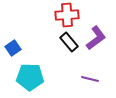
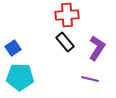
purple L-shape: moved 1 px right, 10 px down; rotated 20 degrees counterclockwise
black rectangle: moved 4 px left
cyan pentagon: moved 10 px left
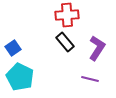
cyan pentagon: rotated 24 degrees clockwise
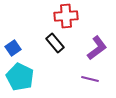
red cross: moved 1 px left, 1 px down
black rectangle: moved 10 px left, 1 px down
purple L-shape: rotated 20 degrees clockwise
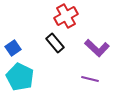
red cross: rotated 25 degrees counterclockwise
purple L-shape: rotated 80 degrees clockwise
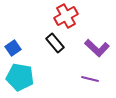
cyan pentagon: rotated 16 degrees counterclockwise
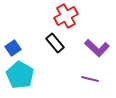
cyan pentagon: moved 2 px up; rotated 20 degrees clockwise
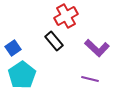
black rectangle: moved 1 px left, 2 px up
cyan pentagon: moved 2 px right; rotated 8 degrees clockwise
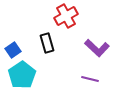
black rectangle: moved 7 px left, 2 px down; rotated 24 degrees clockwise
blue square: moved 2 px down
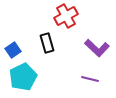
cyan pentagon: moved 1 px right, 2 px down; rotated 8 degrees clockwise
